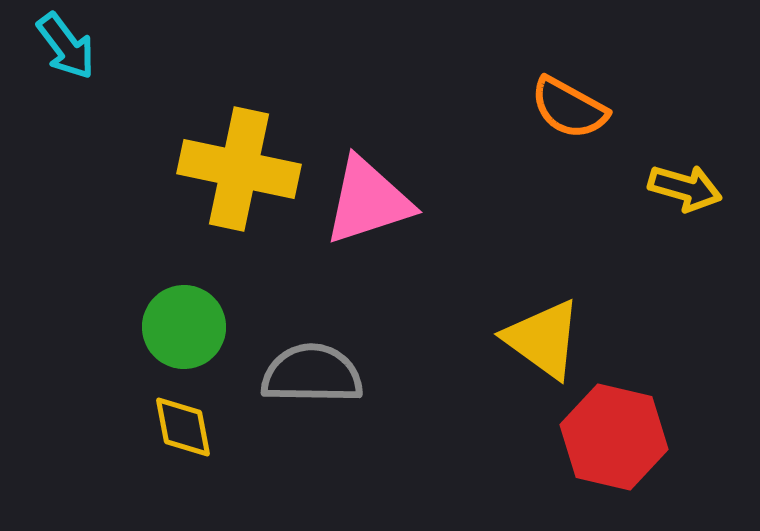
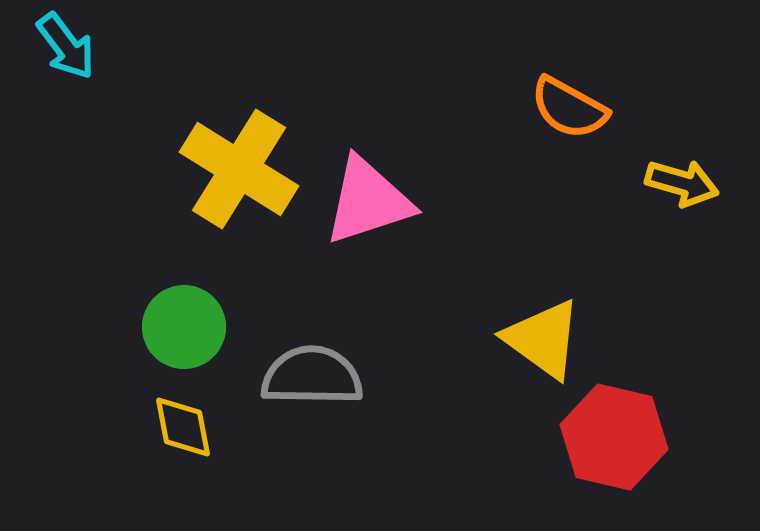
yellow cross: rotated 20 degrees clockwise
yellow arrow: moved 3 px left, 5 px up
gray semicircle: moved 2 px down
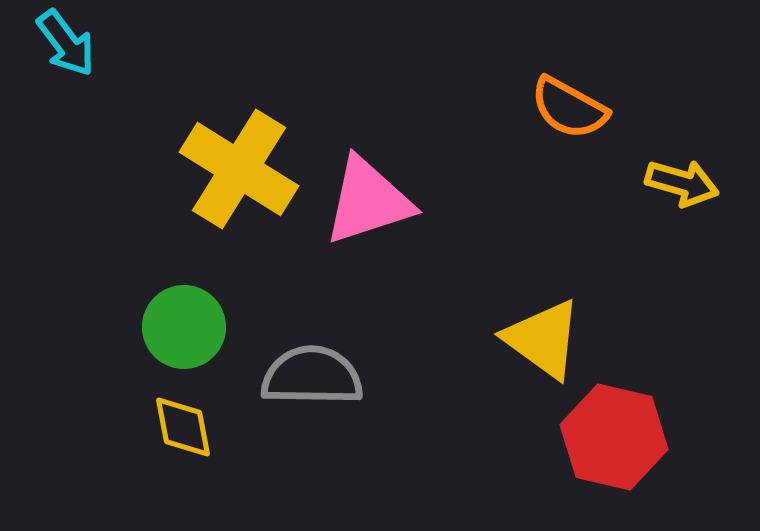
cyan arrow: moved 3 px up
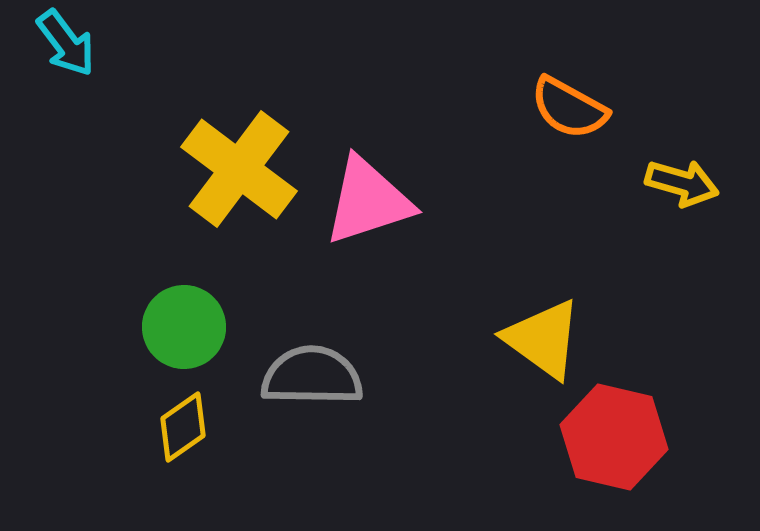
yellow cross: rotated 5 degrees clockwise
yellow diamond: rotated 66 degrees clockwise
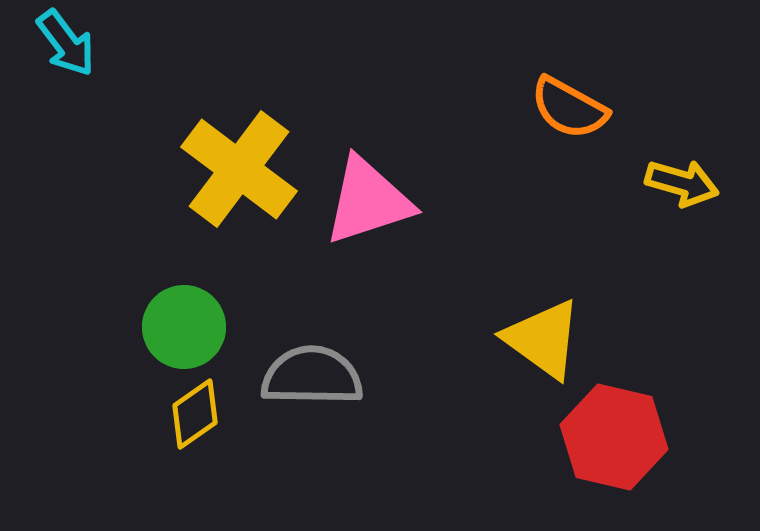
yellow diamond: moved 12 px right, 13 px up
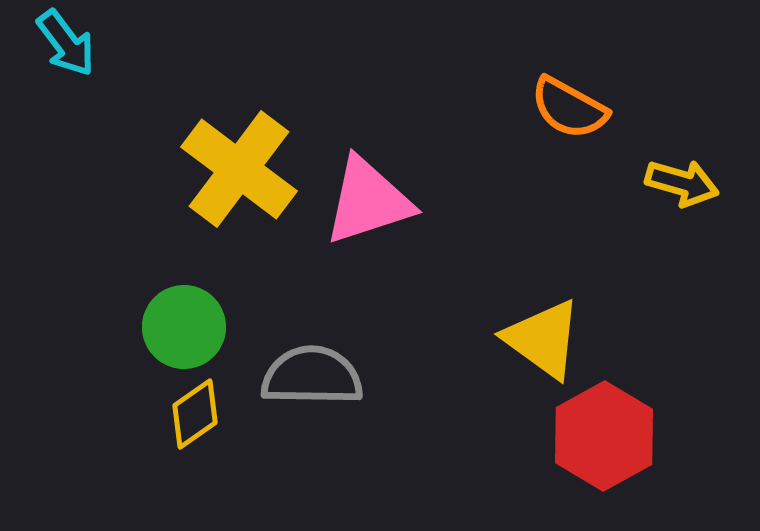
red hexagon: moved 10 px left, 1 px up; rotated 18 degrees clockwise
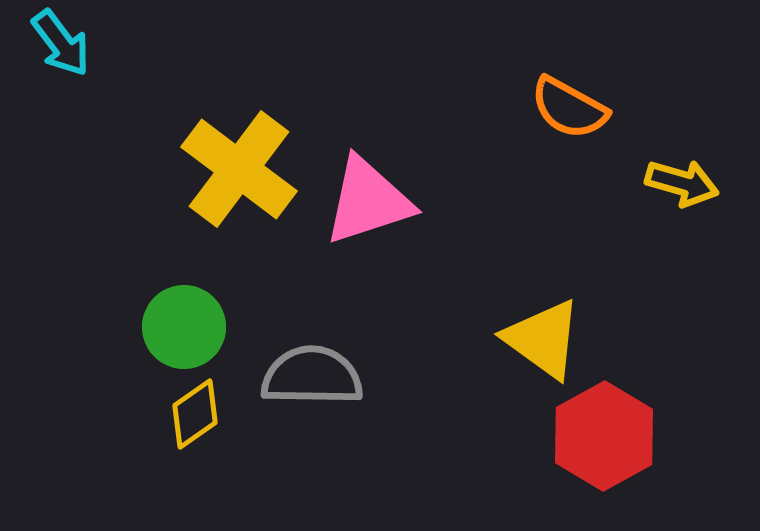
cyan arrow: moved 5 px left
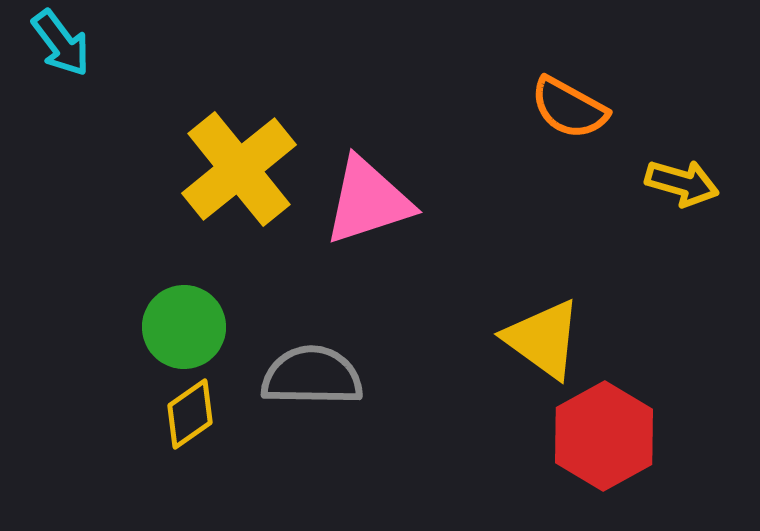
yellow cross: rotated 14 degrees clockwise
yellow diamond: moved 5 px left
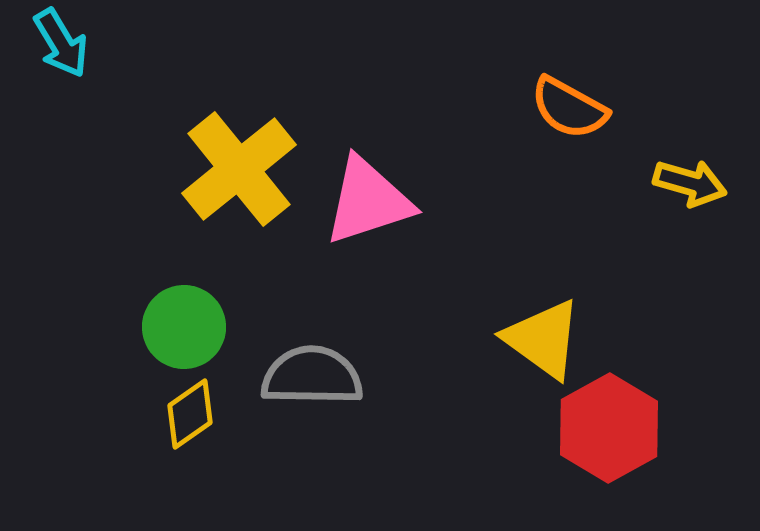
cyan arrow: rotated 6 degrees clockwise
yellow arrow: moved 8 px right
red hexagon: moved 5 px right, 8 px up
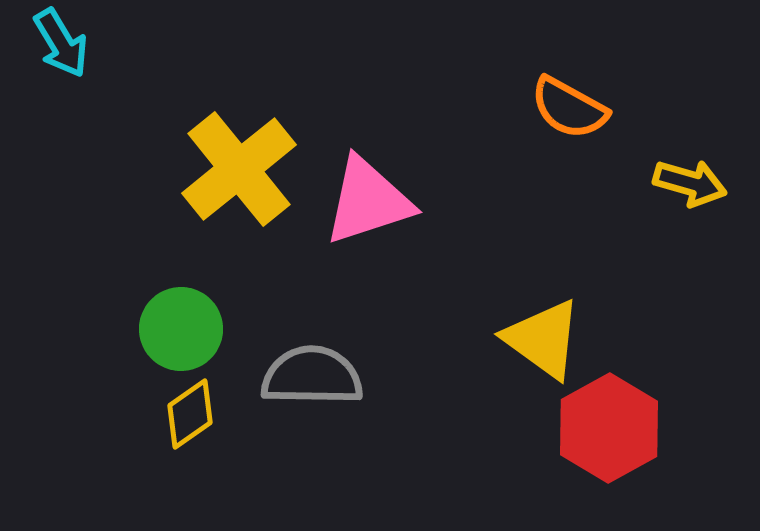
green circle: moved 3 px left, 2 px down
